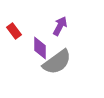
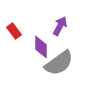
purple diamond: moved 1 px right, 1 px up
gray semicircle: moved 2 px right, 1 px down
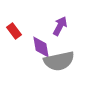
purple diamond: rotated 10 degrees counterclockwise
gray semicircle: moved 2 px up; rotated 24 degrees clockwise
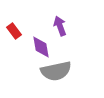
purple arrow: rotated 48 degrees counterclockwise
gray semicircle: moved 3 px left, 10 px down
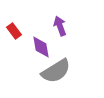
gray semicircle: rotated 20 degrees counterclockwise
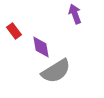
purple arrow: moved 15 px right, 12 px up
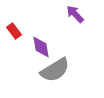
purple arrow: rotated 24 degrees counterclockwise
gray semicircle: moved 1 px left, 1 px up
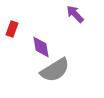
red rectangle: moved 2 px left, 2 px up; rotated 56 degrees clockwise
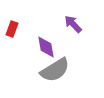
purple arrow: moved 2 px left, 10 px down
purple diamond: moved 5 px right
